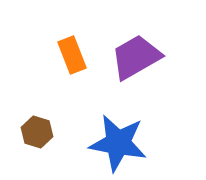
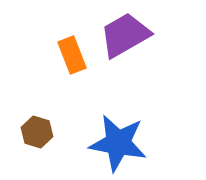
purple trapezoid: moved 11 px left, 22 px up
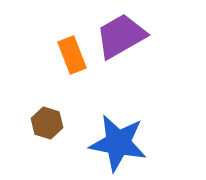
purple trapezoid: moved 4 px left, 1 px down
brown hexagon: moved 10 px right, 9 px up
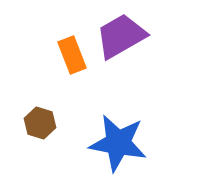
brown hexagon: moved 7 px left
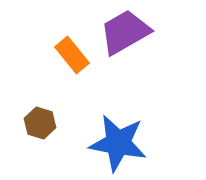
purple trapezoid: moved 4 px right, 4 px up
orange rectangle: rotated 18 degrees counterclockwise
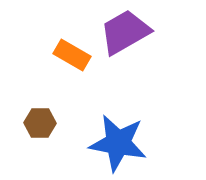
orange rectangle: rotated 21 degrees counterclockwise
brown hexagon: rotated 16 degrees counterclockwise
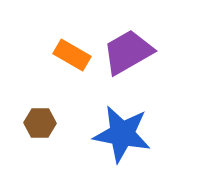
purple trapezoid: moved 3 px right, 20 px down
blue star: moved 4 px right, 9 px up
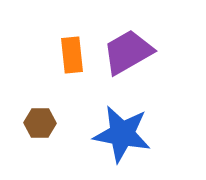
orange rectangle: rotated 54 degrees clockwise
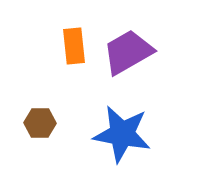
orange rectangle: moved 2 px right, 9 px up
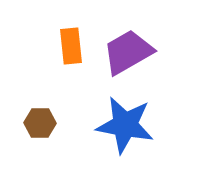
orange rectangle: moved 3 px left
blue star: moved 3 px right, 9 px up
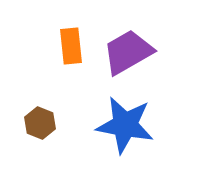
brown hexagon: rotated 20 degrees clockwise
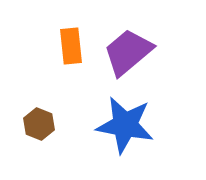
purple trapezoid: rotated 10 degrees counterclockwise
brown hexagon: moved 1 px left, 1 px down
